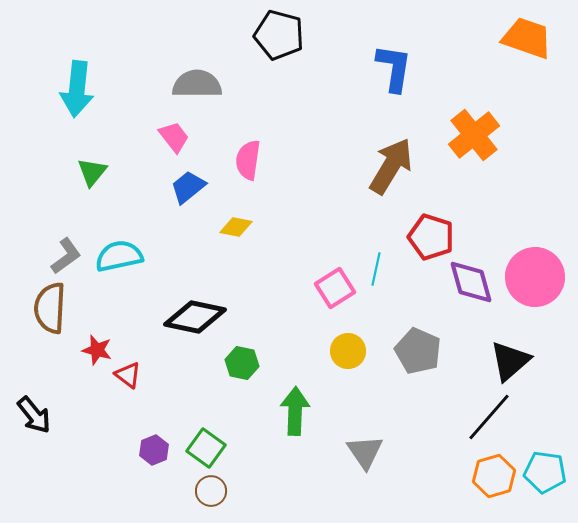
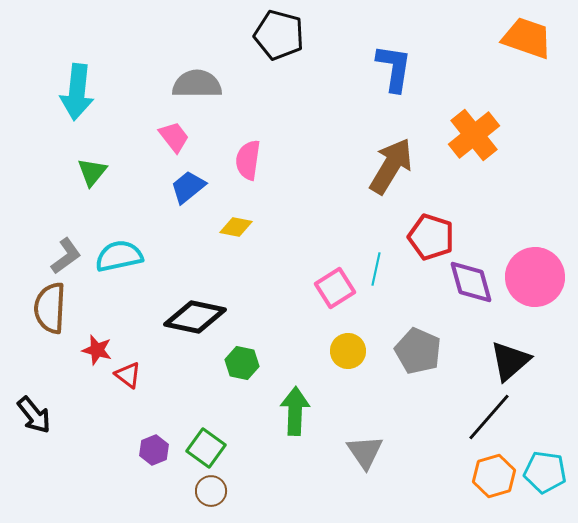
cyan arrow: moved 3 px down
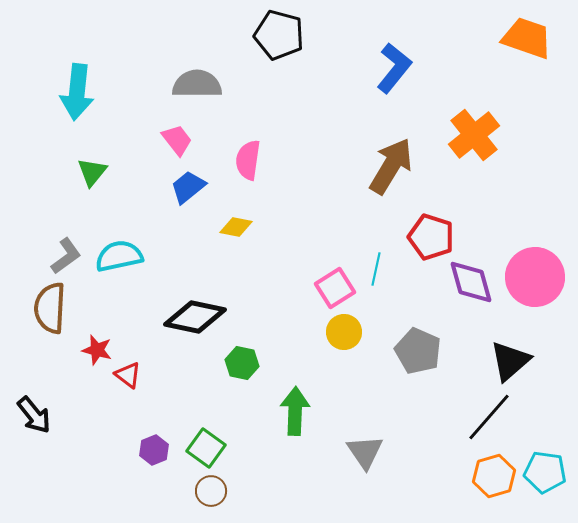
blue L-shape: rotated 30 degrees clockwise
pink trapezoid: moved 3 px right, 3 px down
yellow circle: moved 4 px left, 19 px up
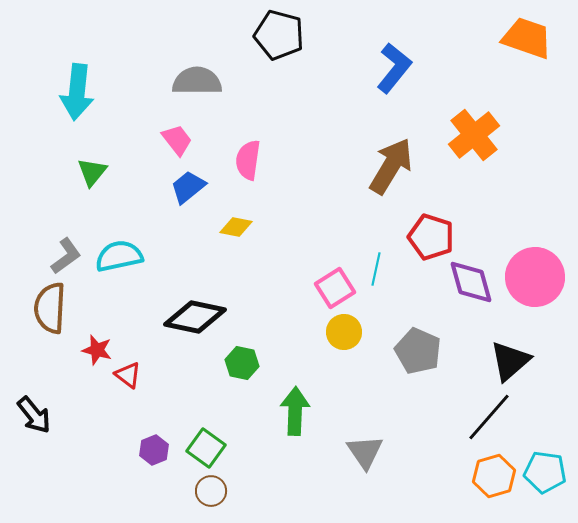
gray semicircle: moved 3 px up
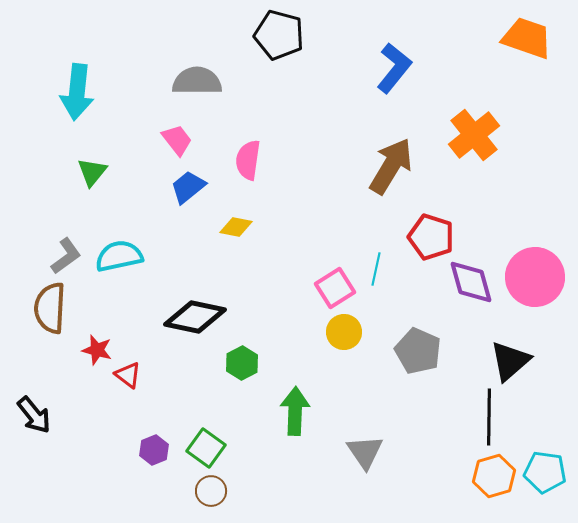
green hexagon: rotated 20 degrees clockwise
black line: rotated 40 degrees counterclockwise
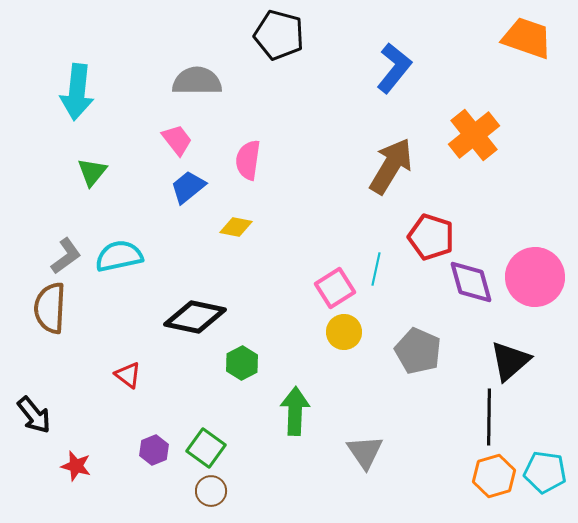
red star: moved 21 px left, 116 px down
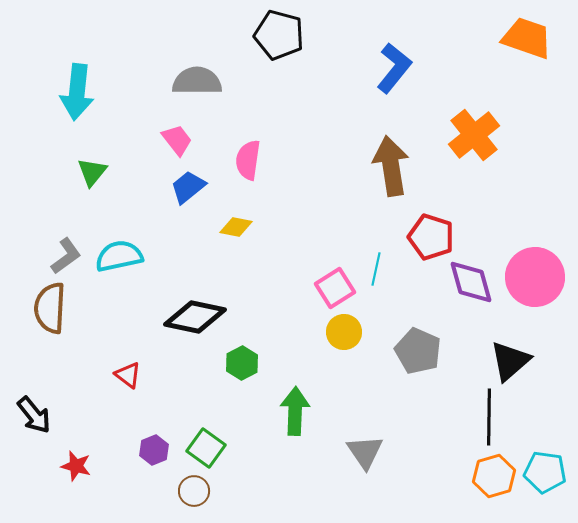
brown arrow: rotated 40 degrees counterclockwise
brown circle: moved 17 px left
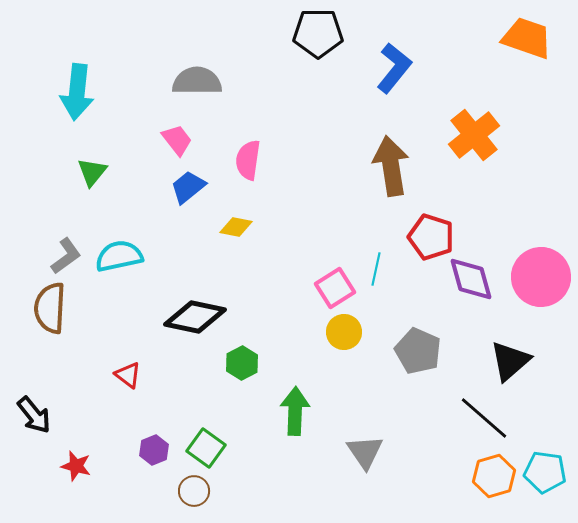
black pentagon: moved 39 px right, 2 px up; rotated 15 degrees counterclockwise
pink circle: moved 6 px right
purple diamond: moved 3 px up
black line: moved 5 px left, 1 px down; rotated 50 degrees counterclockwise
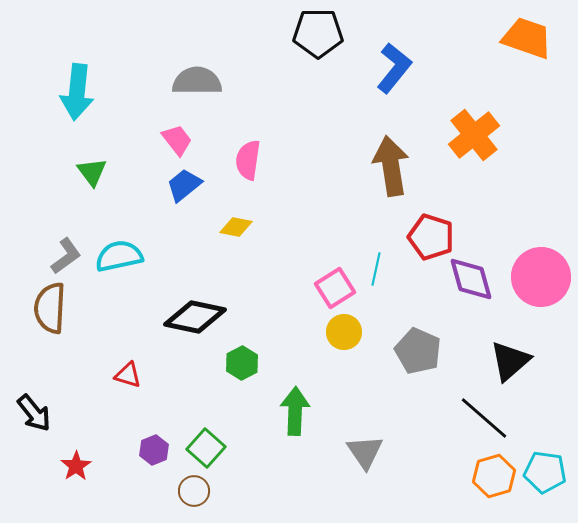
green triangle: rotated 16 degrees counterclockwise
blue trapezoid: moved 4 px left, 2 px up
red triangle: rotated 20 degrees counterclockwise
black arrow: moved 2 px up
green square: rotated 6 degrees clockwise
red star: rotated 24 degrees clockwise
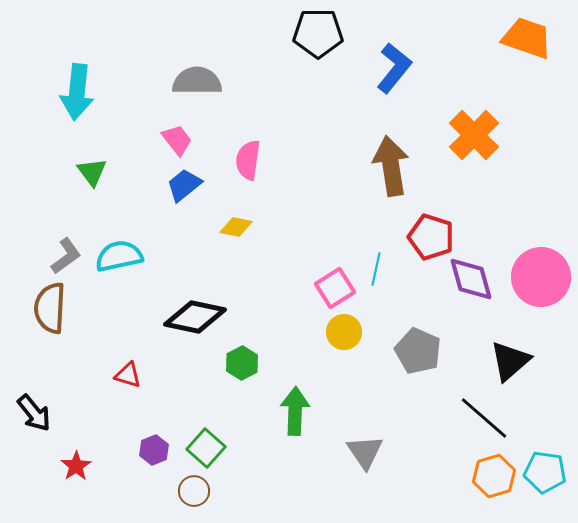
orange cross: rotated 6 degrees counterclockwise
